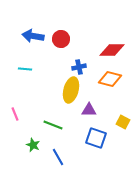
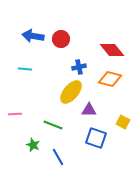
red diamond: rotated 50 degrees clockwise
yellow ellipse: moved 2 px down; rotated 25 degrees clockwise
pink line: rotated 72 degrees counterclockwise
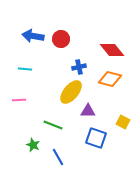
purple triangle: moved 1 px left, 1 px down
pink line: moved 4 px right, 14 px up
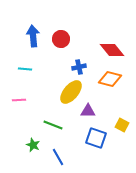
blue arrow: rotated 75 degrees clockwise
yellow square: moved 1 px left, 3 px down
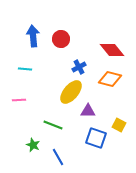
blue cross: rotated 16 degrees counterclockwise
yellow square: moved 3 px left
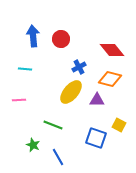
purple triangle: moved 9 px right, 11 px up
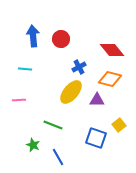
yellow square: rotated 24 degrees clockwise
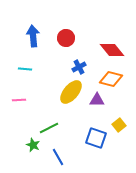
red circle: moved 5 px right, 1 px up
orange diamond: moved 1 px right
green line: moved 4 px left, 3 px down; rotated 48 degrees counterclockwise
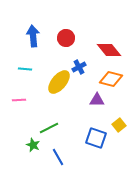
red diamond: moved 3 px left
yellow ellipse: moved 12 px left, 10 px up
